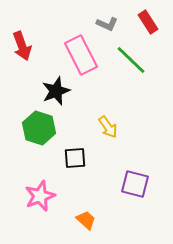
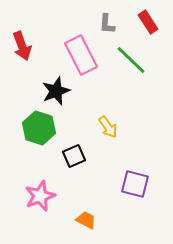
gray L-shape: rotated 70 degrees clockwise
black square: moved 1 px left, 2 px up; rotated 20 degrees counterclockwise
orange trapezoid: rotated 15 degrees counterclockwise
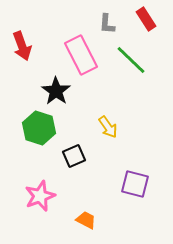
red rectangle: moved 2 px left, 3 px up
black star: rotated 16 degrees counterclockwise
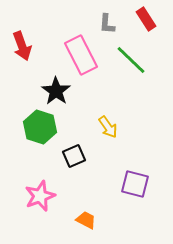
green hexagon: moved 1 px right, 1 px up
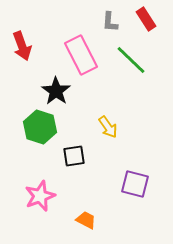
gray L-shape: moved 3 px right, 2 px up
black square: rotated 15 degrees clockwise
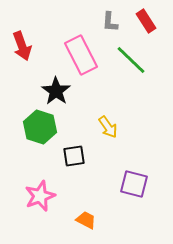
red rectangle: moved 2 px down
purple square: moved 1 px left
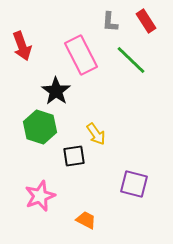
yellow arrow: moved 12 px left, 7 px down
